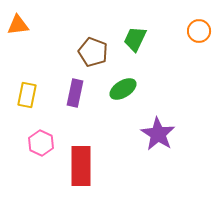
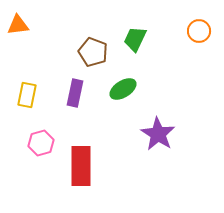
pink hexagon: rotated 20 degrees clockwise
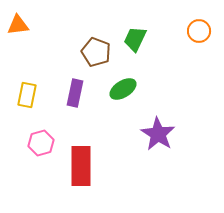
brown pentagon: moved 3 px right
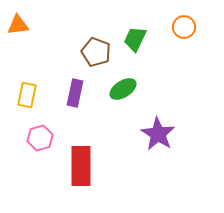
orange circle: moved 15 px left, 4 px up
pink hexagon: moved 1 px left, 5 px up
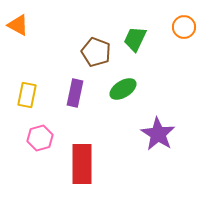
orange triangle: rotated 35 degrees clockwise
red rectangle: moved 1 px right, 2 px up
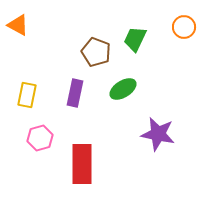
purple star: rotated 20 degrees counterclockwise
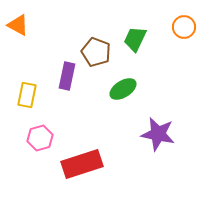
purple rectangle: moved 8 px left, 17 px up
red rectangle: rotated 72 degrees clockwise
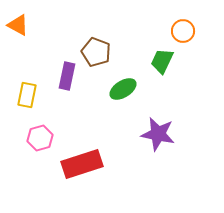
orange circle: moved 1 px left, 4 px down
green trapezoid: moved 27 px right, 22 px down
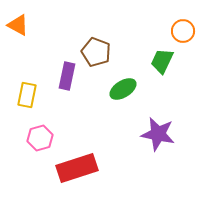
red rectangle: moved 5 px left, 4 px down
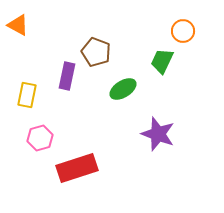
purple star: rotated 8 degrees clockwise
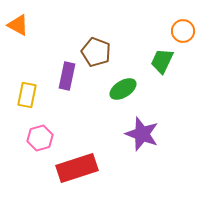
purple star: moved 16 px left
